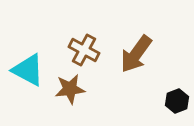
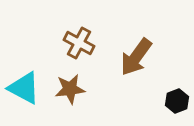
brown cross: moved 5 px left, 7 px up
brown arrow: moved 3 px down
cyan triangle: moved 4 px left, 18 px down
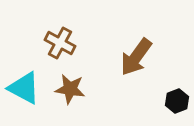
brown cross: moved 19 px left
brown star: rotated 16 degrees clockwise
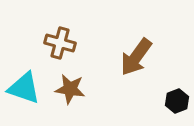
brown cross: rotated 12 degrees counterclockwise
cyan triangle: rotated 9 degrees counterclockwise
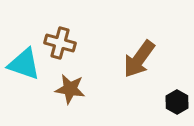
brown arrow: moved 3 px right, 2 px down
cyan triangle: moved 24 px up
black hexagon: moved 1 px down; rotated 10 degrees counterclockwise
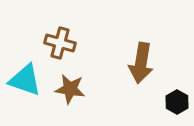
brown arrow: moved 2 px right, 4 px down; rotated 27 degrees counterclockwise
cyan triangle: moved 1 px right, 16 px down
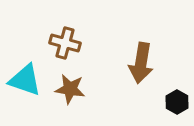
brown cross: moved 5 px right
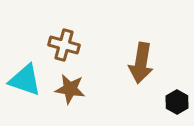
brown cross: moved 1 px left, 2 px down
